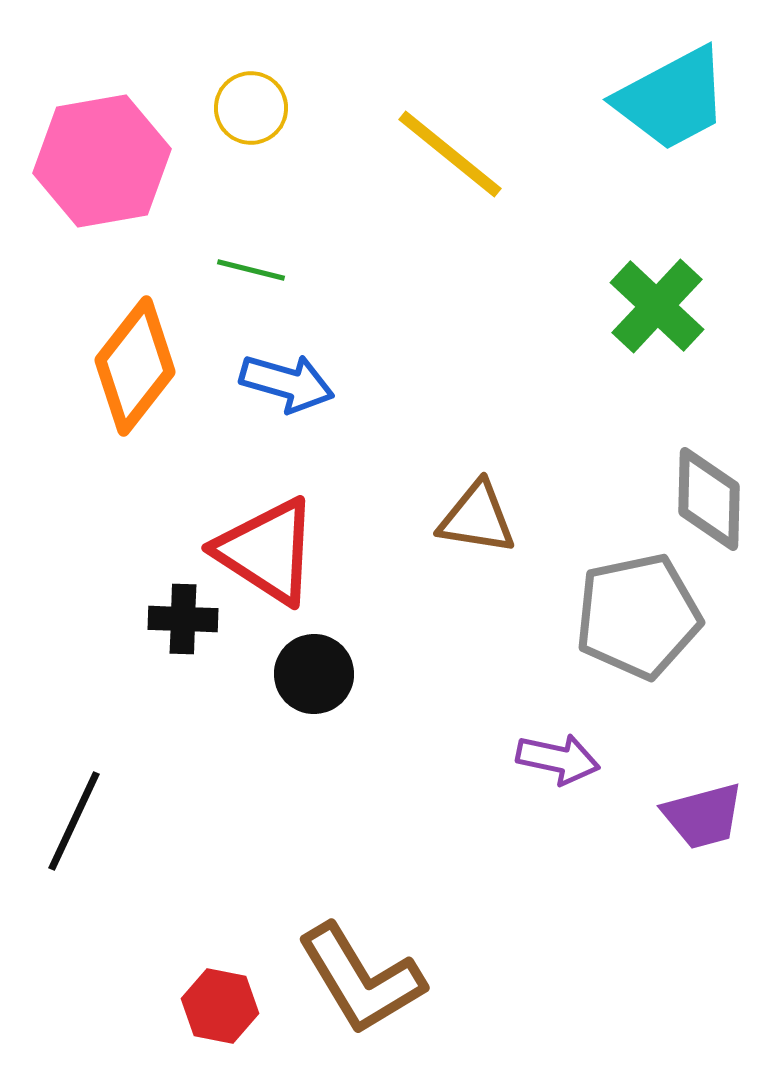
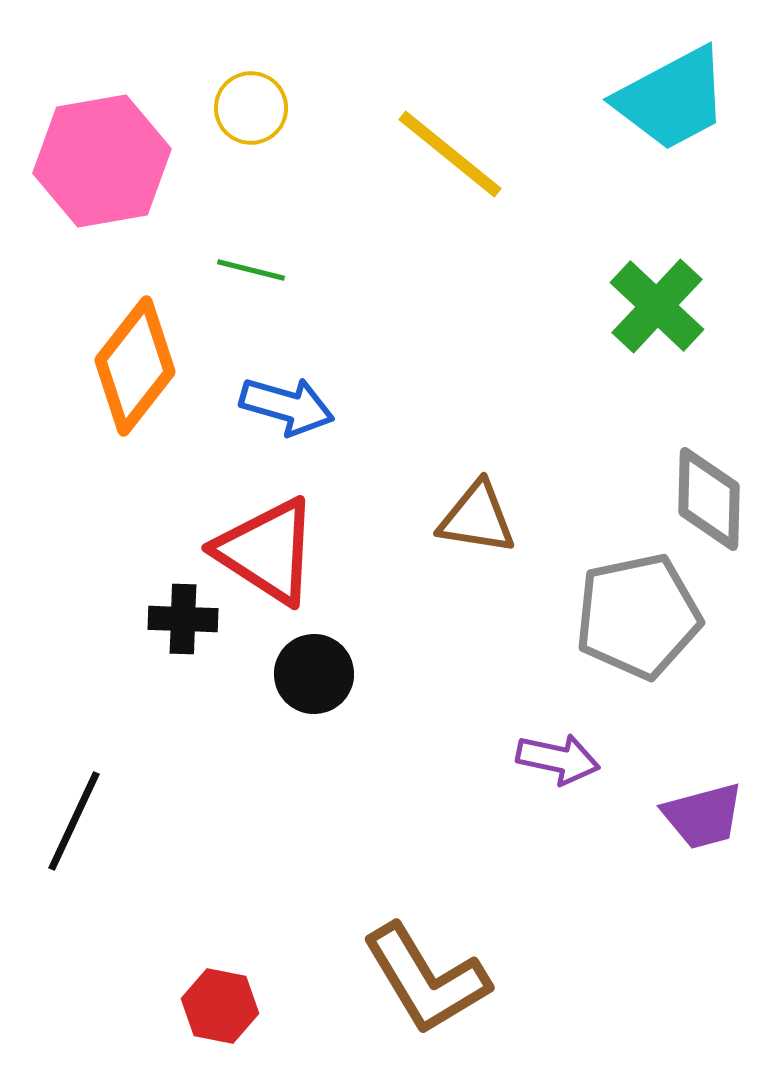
blue arrow: moved 23 px down
brown L-shape: moved 65 px right
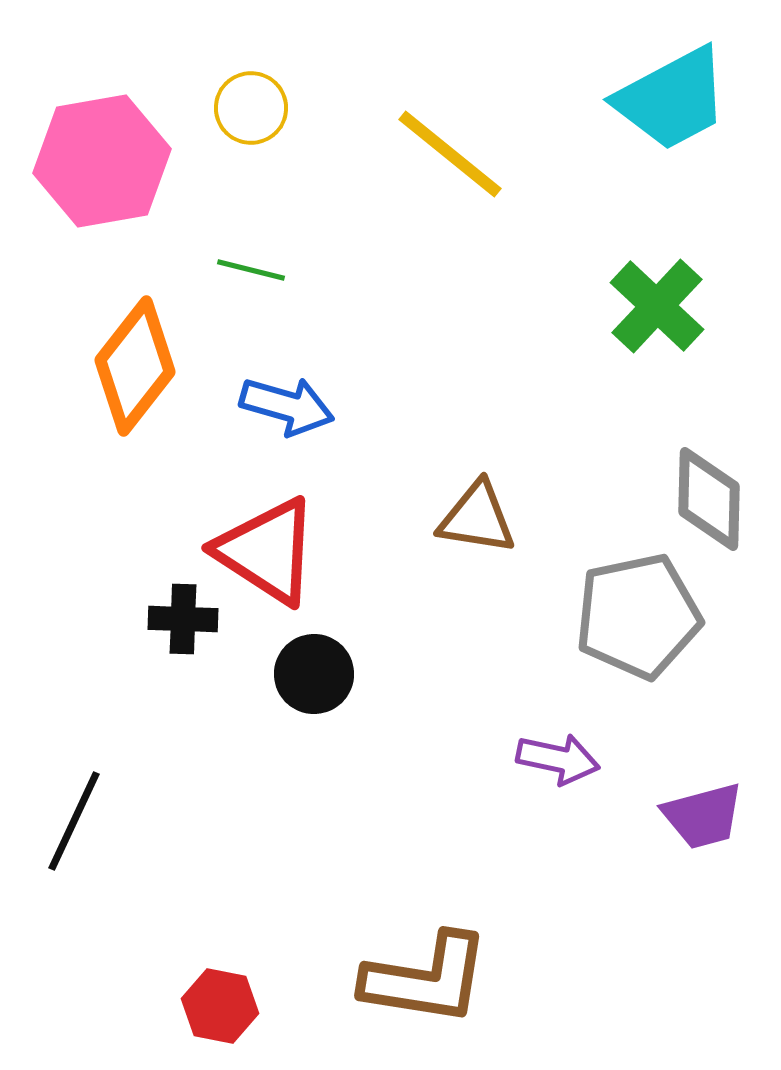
brown L-shape: rotated 50 degrees counterclockwise
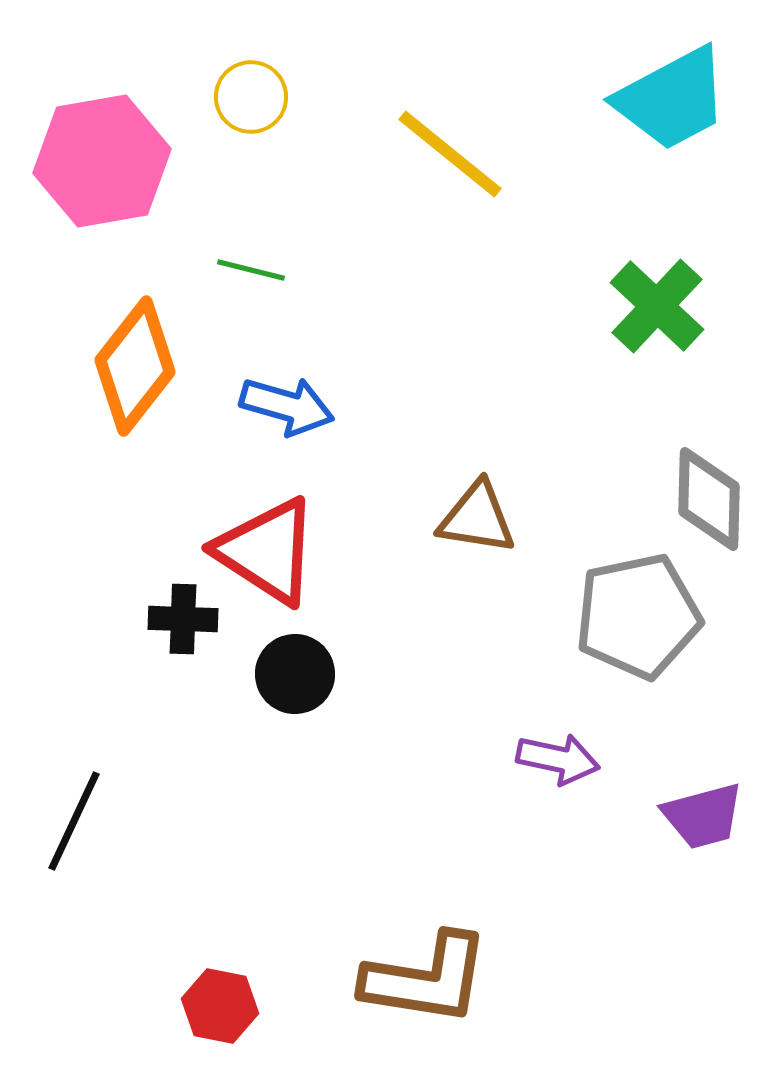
yellow circle: moved 11 px up
black circle: moved 19 px left
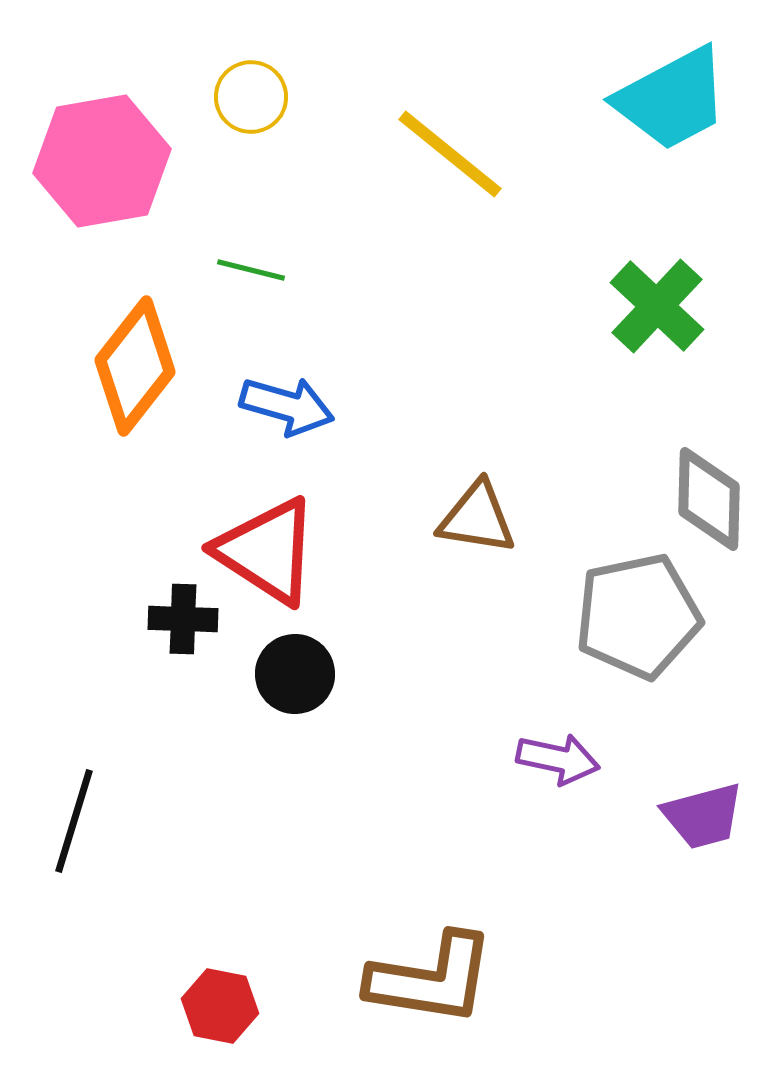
black line: rotated 8 degrees counterclockwise
brown L-shape: moved 5 px right
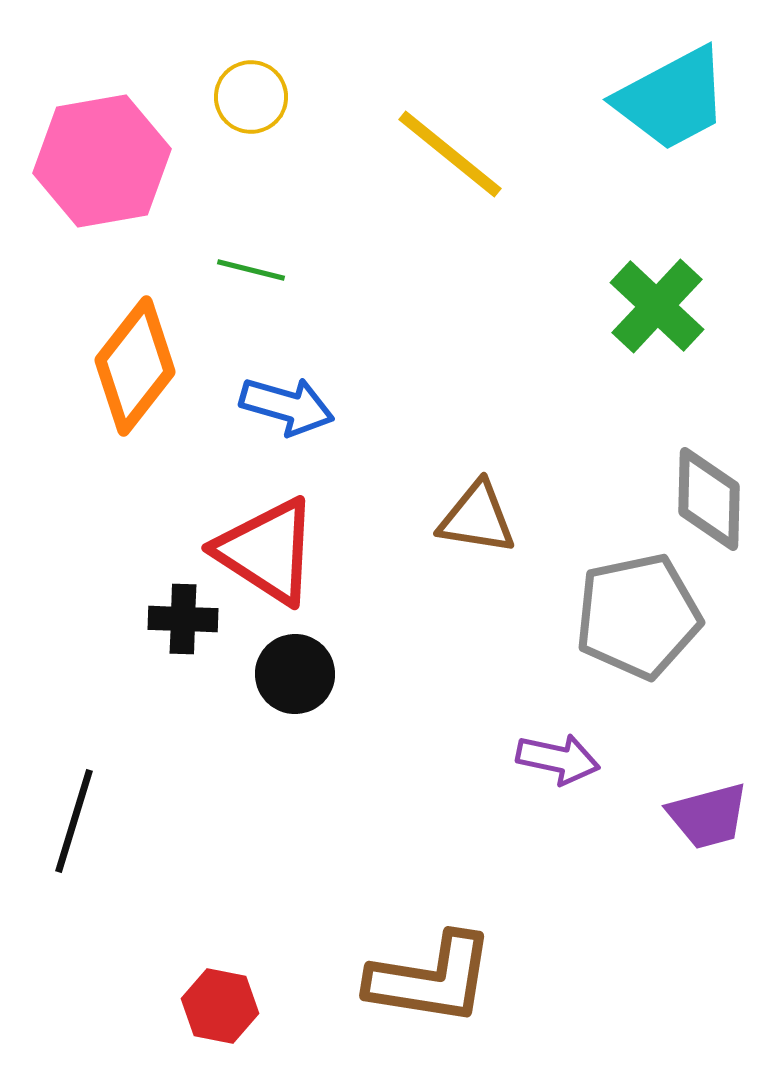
purple trapezoid: moved 5 px right
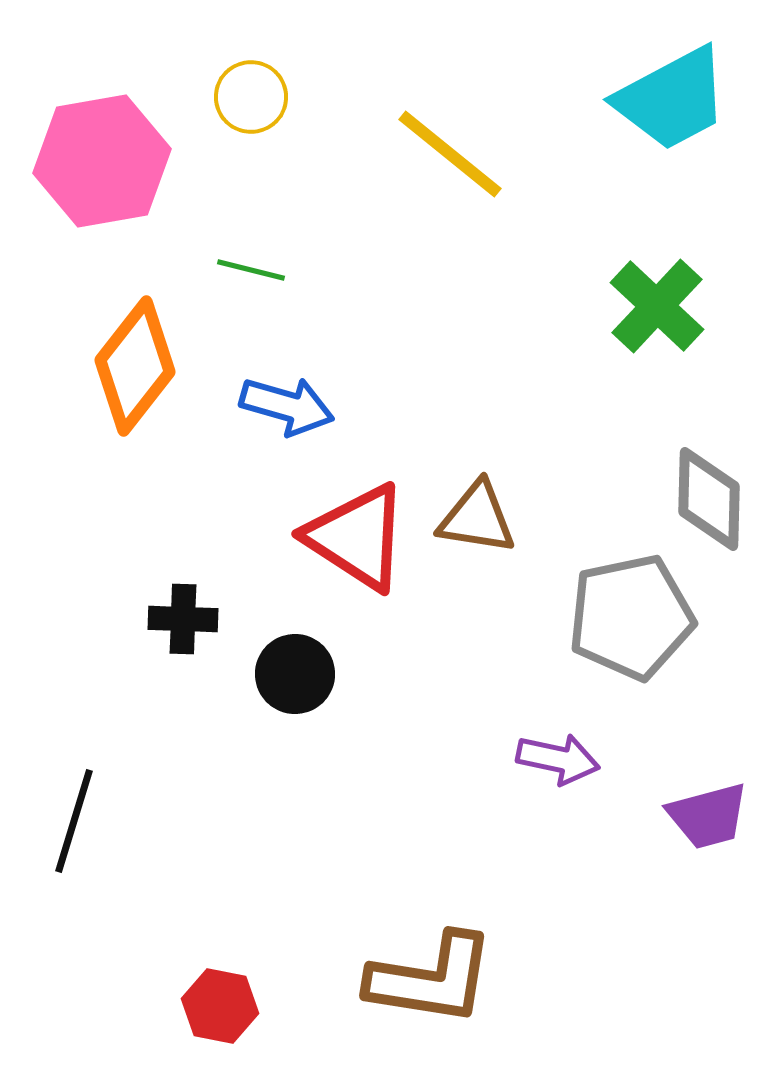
red triangle: moved 90 px right, 14 px up
gray pentagon: moved 7 px left, 1 px down
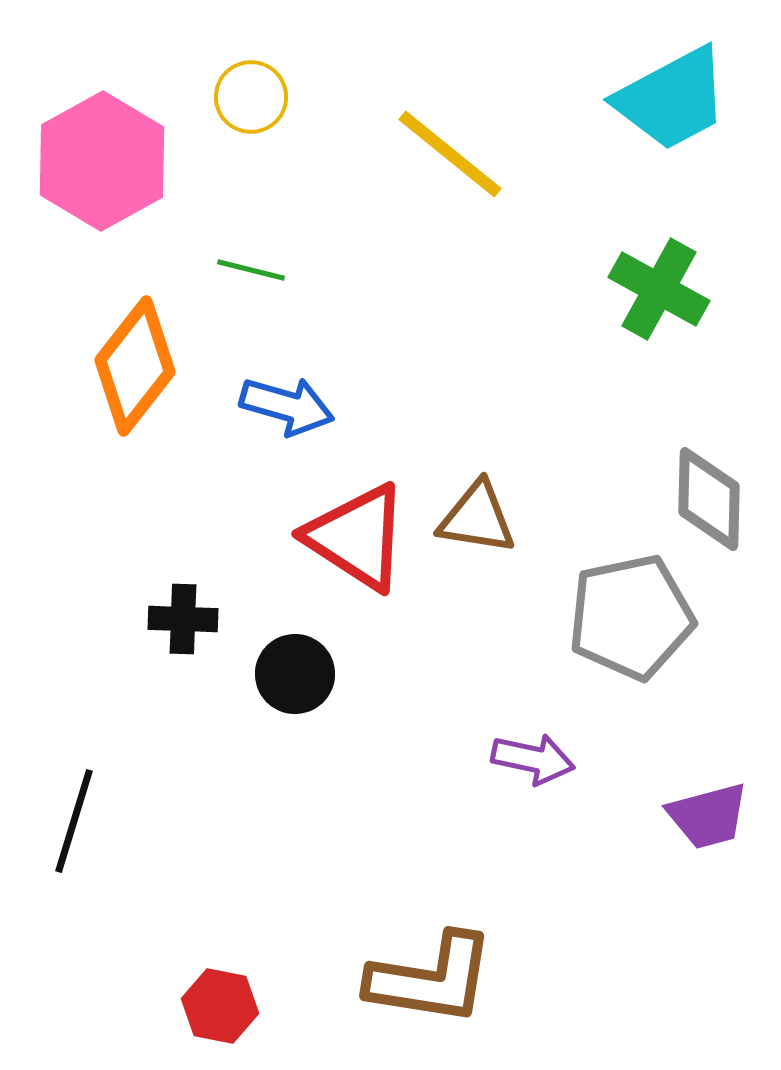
pink hexagon: rotated 19 degrees counterclockwise
green cross: moved 2 px right, 17 px up; rotated 14 degrees counterclockwise
purple arrow: moved 25 px left
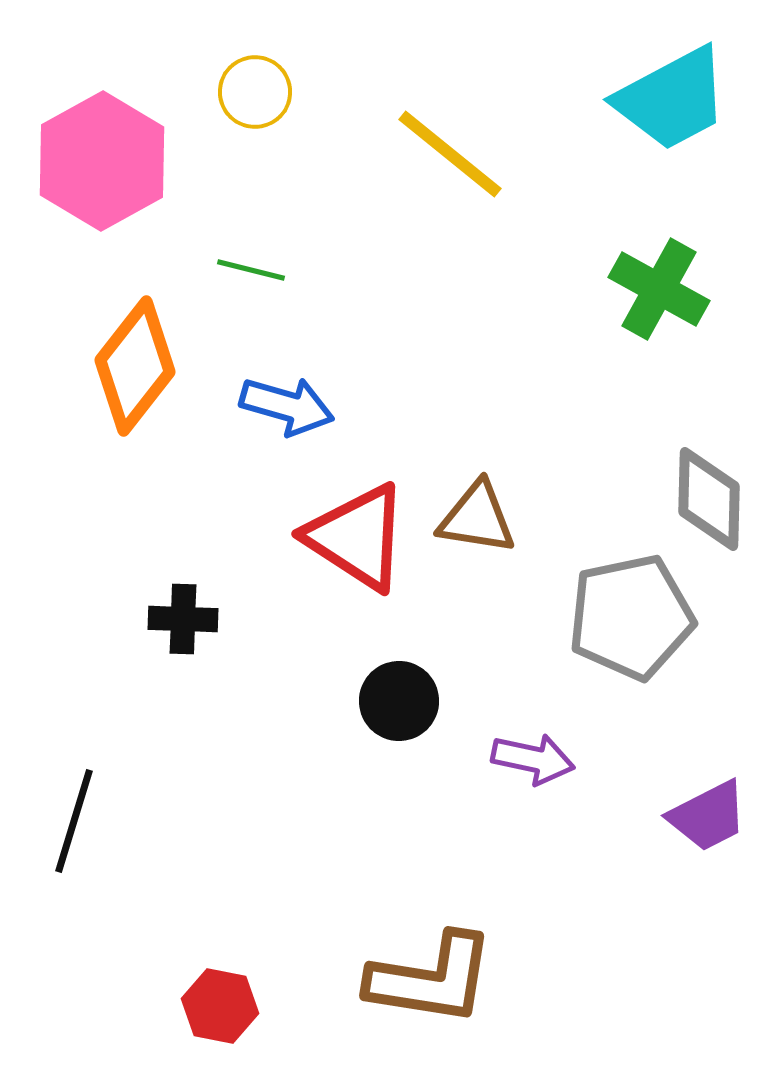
yellow circle: moved 4 px right, 5 px up
black circle: moved 104 px right, 27 px down
purple trapezoid: rotated 12 degrees counterclockwise
